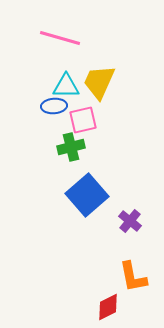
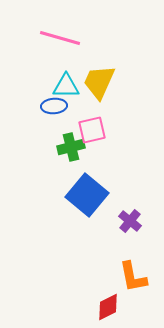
pink square: moved 9 px right, 10 px down
blue square: rotated 9 degrees counterclockwise
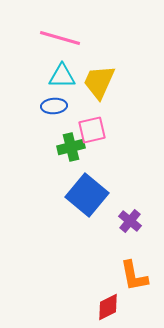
cyan triangle: moved 4 px left, 10 px up
orange L-shape: moved 1 px right, 1 px up
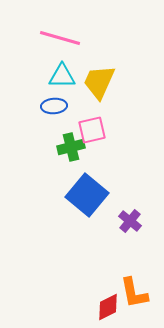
orange L-shape: moved 17 px down
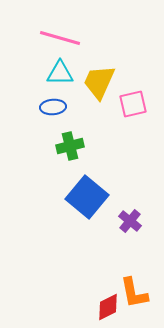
cyan triangle: moved 2 px left, 3 px up
blue ellipse: moved 1 px left, 1 px down
pink square: moved 41 px right, 26 px up
green cross: moved 1 px left, 1 px up
blue square: moved 2 px down
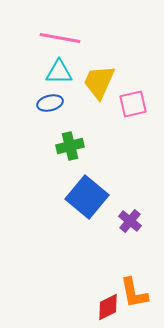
pink line: rotated 6 degrees counterclockwise
cyan triangle: moved 1 px left, 1 px up
blue ellipse: moved 3 px left, 4 px up; rotated 10 degrees counterclockwise
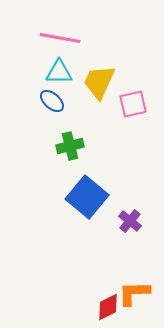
blue ellipse: moved 2 px right, 2 px up; rotated 55 degrees clockwise
orange L-shape: rotated 100 degrees clockwise
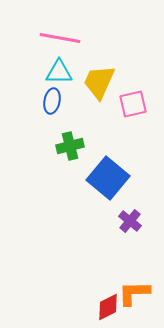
blue ellipse: rotated 60 degrees clockwise
blue square: moved 21 px right, 19 px up
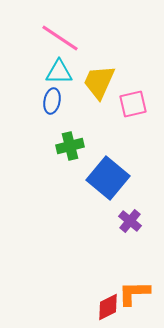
pink line: rotated 24 degrees clockwise
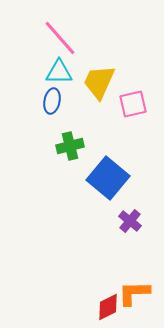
pink line: rotated 15 degrees clockwise
